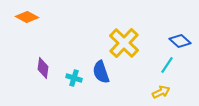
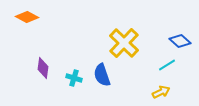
cyan line: rotated 24 degrees clockwise
blue semicircle: moved 1 px right, 3 px down
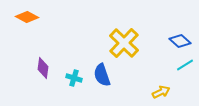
cyan line: moved 18 px right
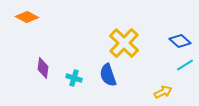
blue semicircle: moved 6 px right
yellow arrow: moved 2 px right
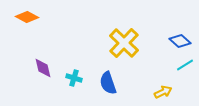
purple diamond: rotated 20 degrees counterclockwise
blue semicircle: moved 8 px down
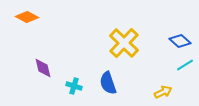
cyan cross: moved 8 px down
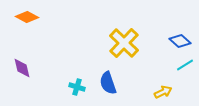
purple diamond: moved 21 px left
cyan cross: moved 3 px right, 1 px down
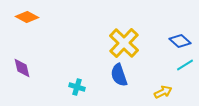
blue semicircle: moved 11 px right, 8 px up
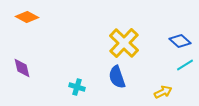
blue semicircle: moved 2 px left, 2 px down
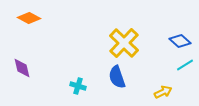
orange diamond: moved 2 px right, 1 px down
cyan cross: moved 1 px right, 1 px up
